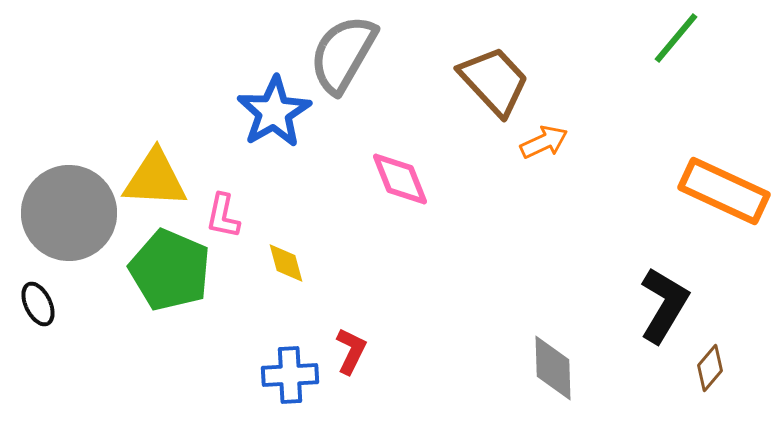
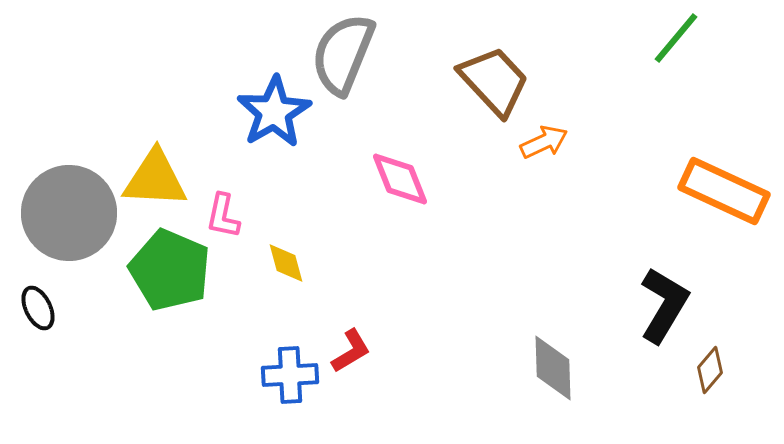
gray semicircle: rotated 8 degrees counterclockwise
black ellipse: moved 4 px down
red L-shape: rotated 33 degrees clockwise
brown diamond: moved 2 px down
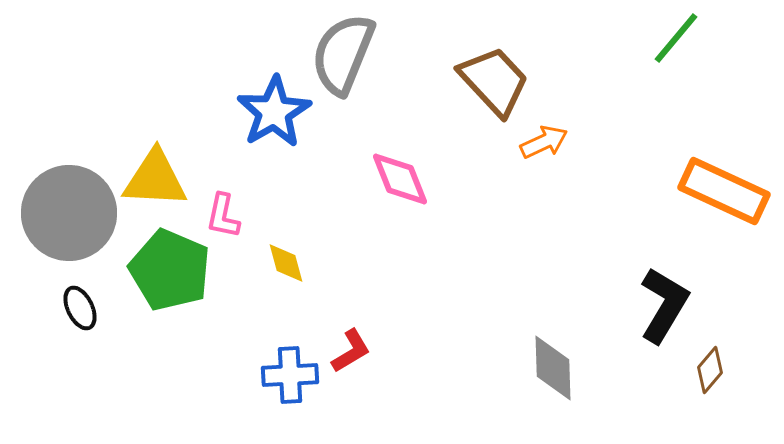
black ellipse: moved 42 px right
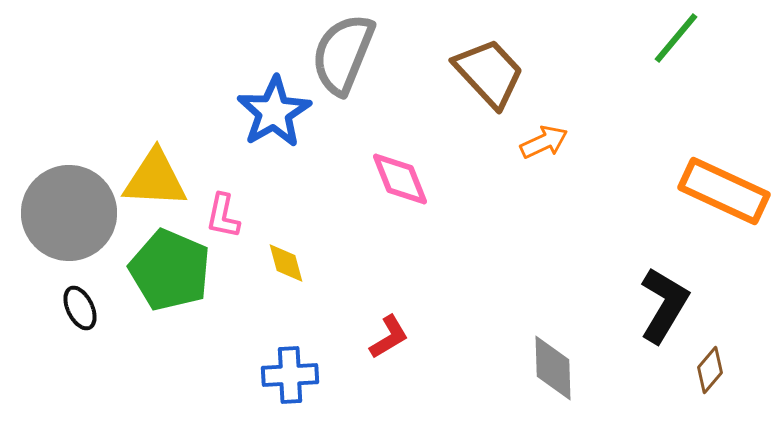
brown trapezoid: moved 5 px left, 8 px up
red L-shape: moved 38 px right, 14 px up
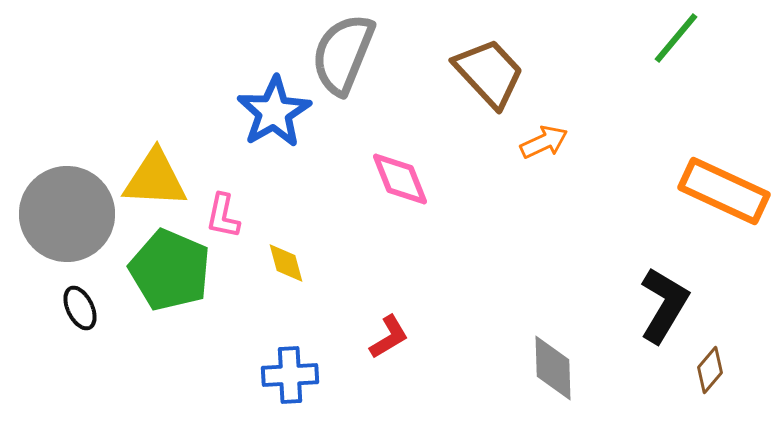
gray circle: moved 2 px left, 1 px down
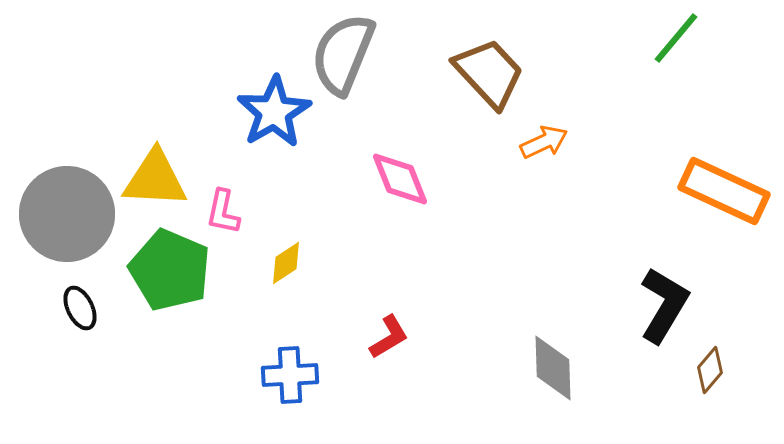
pink L-shape: moved 4 px up
yellow diamond: rotated 72 degrees clockwise
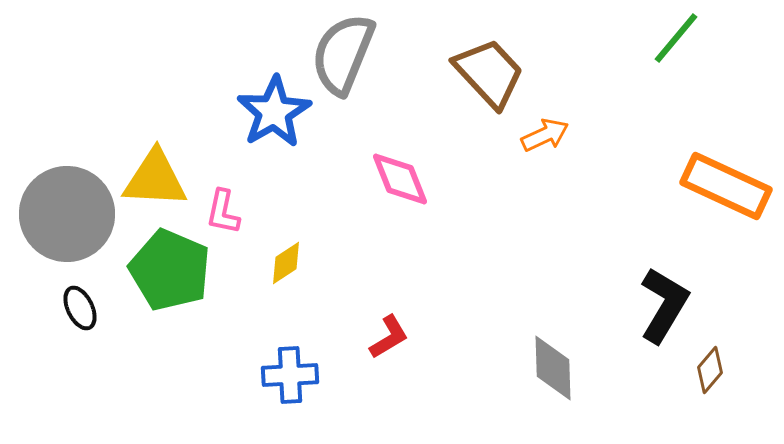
orange arrow: moved 1 px right, 7 px up
orange rectangle: moved 2 px right, 5 px up
